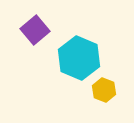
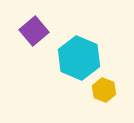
purple square: moved 1 px left, 1 px down
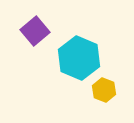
purple square: moved 1 px right
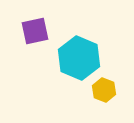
purple square: rotated 28 degrees clockwise
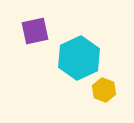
cyan hexagon: rotated 12 degrees clockwise
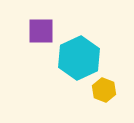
purple square: moved 6 px right; rotated 12 degrees clockwise
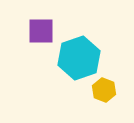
cyan hexagon: rotated 6 degrees clockwise
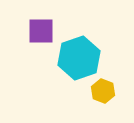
yellow hexagon: moved 1 px left, 1 px down
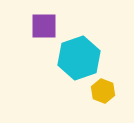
purple square: moved 3 px right, 5 px up
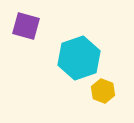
purple square: moved 18 px left; rotated 16 degrees clockwise
